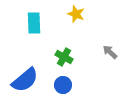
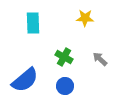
yellow star: moved 9 px right, 4 px down; rotated 18 degrees counterclockwise
cyan rectangle: moved 1 px left
gray arrow: moved 10 px left, 7 px down
blue circle: moved 2 px right, 1 px down
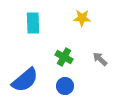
yellow star: moved 3 px left
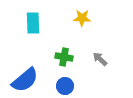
green cross: rotated 18 degrees counterclockwise
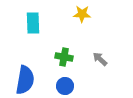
yellow star: moved 4 px up
blue semicircle: rotated 40 degrees counterclockwise
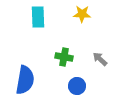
cyan rectangle: moved 5 px right, 6 px up
blue circle: moved 12 px right
